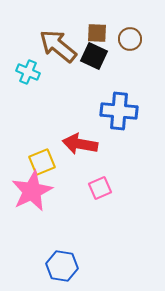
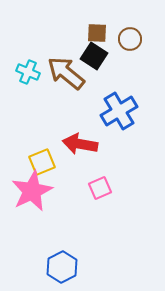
brown arrow: moved 8 px right, 27 px down
black square: rotated 8 degrees clockwise
blue cross: rotated 36 degrees counterclockwise
blue hexagon: moved 1 px down; rotated 24 degrees clockwise
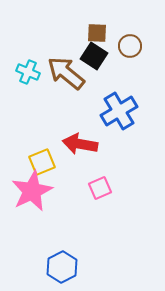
brown circle: moved 7 px down
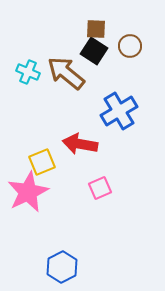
brown square: moved 1 px left, 4 px up
black square: moved 5 px up
pink star: moved 4 px left, 1 px down
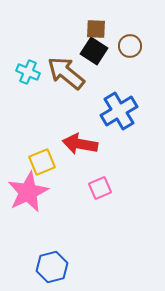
blue hexagon: moved 10 px left; rotated 12 degrees clockwise
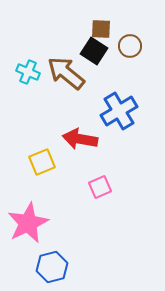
brown square: moved 5 px right
red arrow: moved 5 px up
pink square: moved 1 px up
pink star: moved 31 px down
